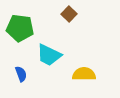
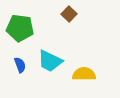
cyan trapezoid: moved 1 px right, 6 px down
blue semicircle: moved 1 px left, 9 px up
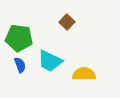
brown square: moved 2 px left, 8 px down
green pentagon: moved 1 px left, 10 px down
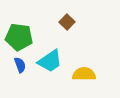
green pentagon: moved 1 px up
cyan trapezoid: rotated 60 degrees counterclockwise
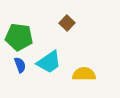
brown square: moved 1 px down
cyan trapezoid: moved 1 px left, 1 px down
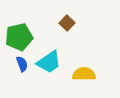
green pentagon: rotated 20 degrees counterclockwise
blue semicircle: moved 2 px right, 1 px up
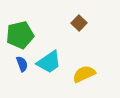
brown square: moved 12 px right
green pentagon: moved 1 px right, 2 px up
yellow semicircle: rotated 25 degrees counterclockwise
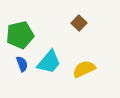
cyan trapezoid: rotated 16 degrees counterclockwise
yellow semicircle: moved 5 px up
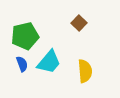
green pentagon: moved 5 px right, 1 px down
yellow semicircle: moved 1 px right, 2 px down; rotated 110 degrees clockwise
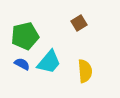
brown square: rotated 14 degrees clockwise
blue semicircle: rotated 42 degrees counterclockwise
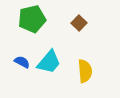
brown square: rotated 14 degrees counterclockwise
green pentagon: moved 7 px right, 17 px up
blue semicircle: moved 2 px up
